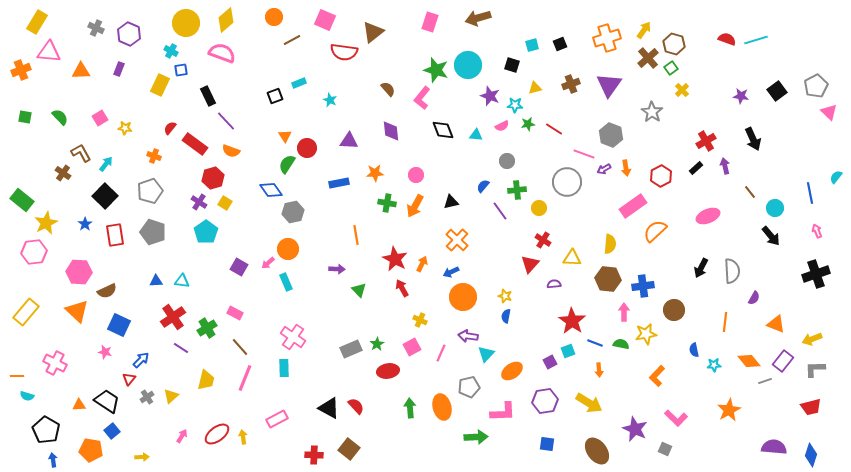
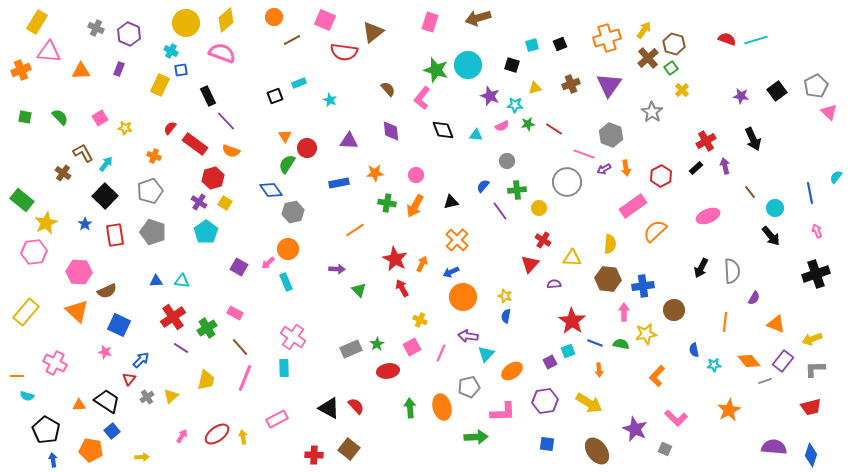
brown L-shape at (81, 153): moved 2 px right
orange line at (356, 235): moved 1 px left, 5 px up; rotated 66 degrees clockwise
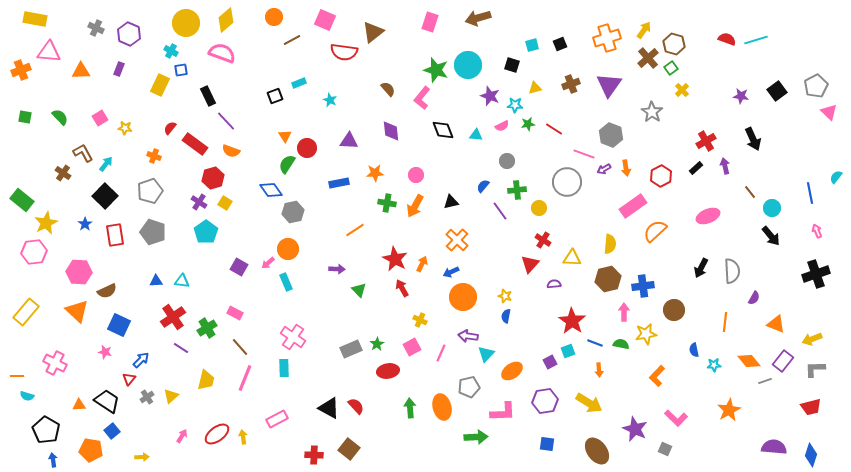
yellow rectangle at (37, 22): moved 2 px left, 3 px up; rotated 70 degrees clockwise
cyan circle at (775, 208): moved 3 px left
brown hexagon at (608, 279): rotated 20 degrees counterclockwise
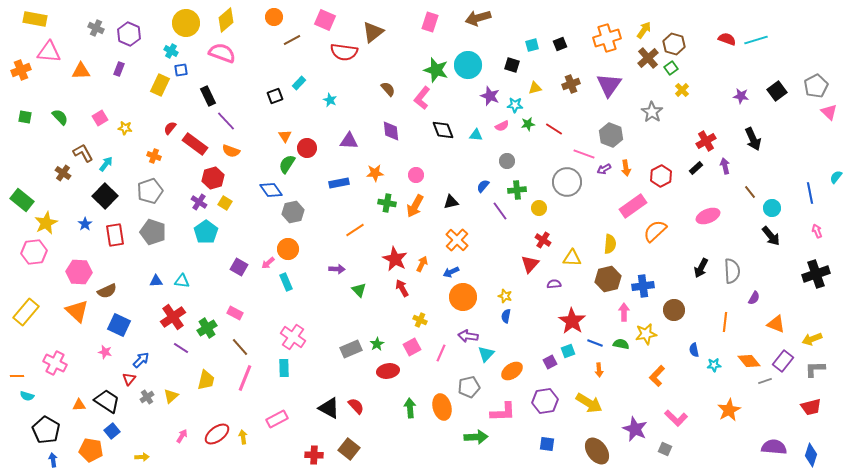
cyan rectangle at (299, 83): rotated 24 degrees counterclockwise
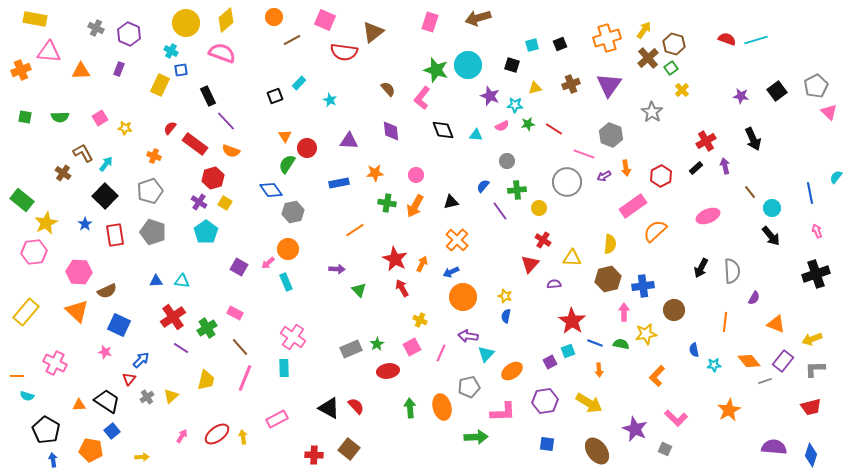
green semicircle at (60, 117): rotated 132 degrees clockwise
purple arrow at (604, 169): moved 7 px down
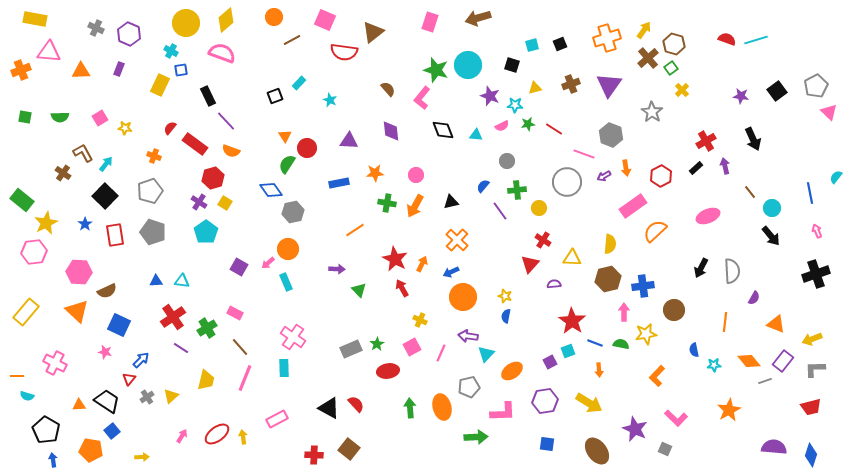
red semicircle at (356, 406): moved 2 px up
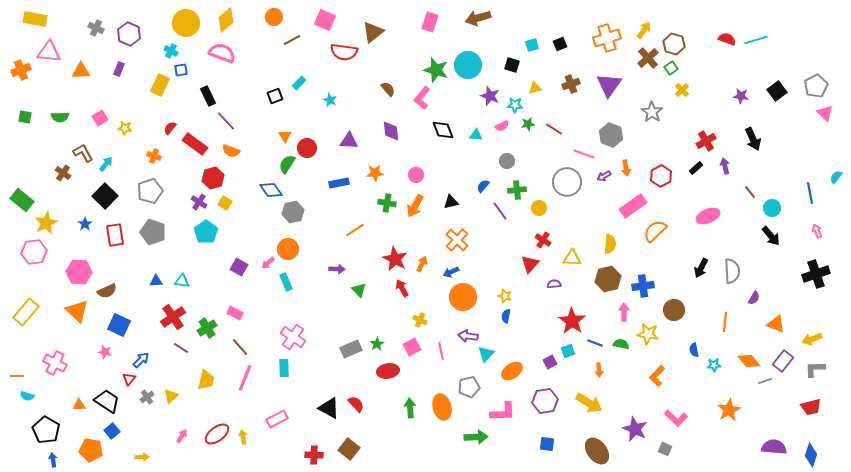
pink triangle at (829, 112): moved 4 px left, 1 px down
yellow star at (646, 334): moved 2 px right; rotated 20 degrees clockwise
pink line at (441, 353): moved 2 px up; rotated 36 degrees counterclockwise
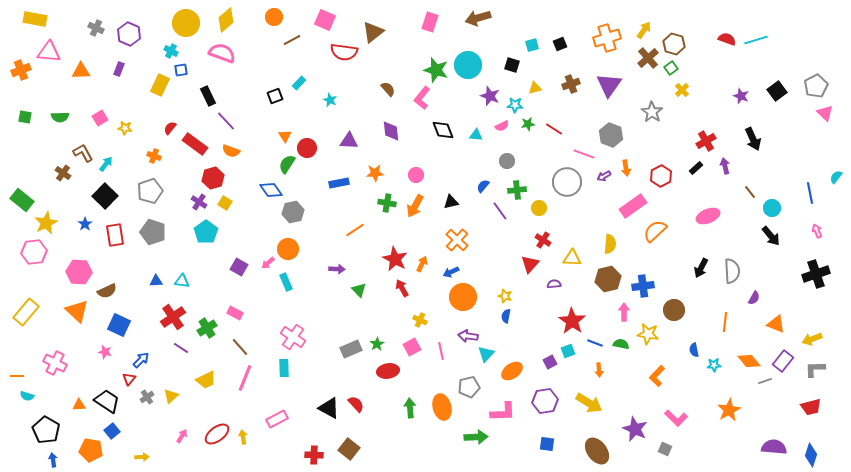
purple star at (741, 96): rotated 14 degrees clockwise
yellow trapezoid at (206, 380): rotated 50 degrees clockwise
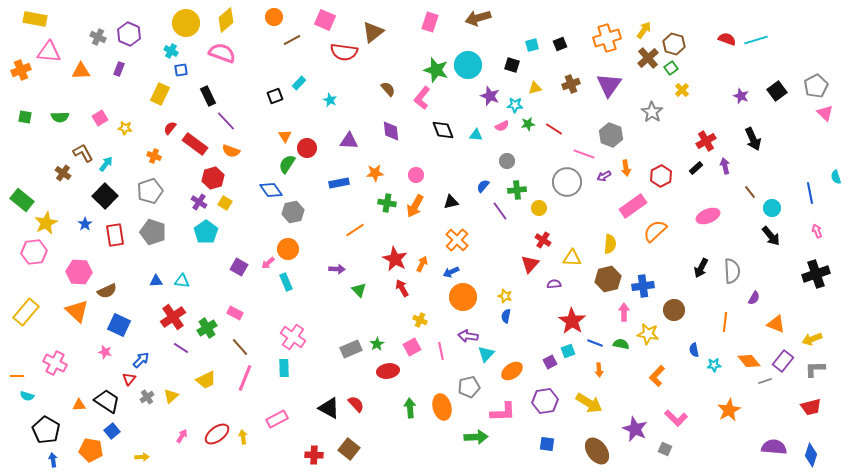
gray cross at (96, 28): moved 2 px right, 9 px down
yellow rectangle at (160, 85): moved 9 px down
cyan semicircle at (836, 177): rotated 56 degrees counterclockwise
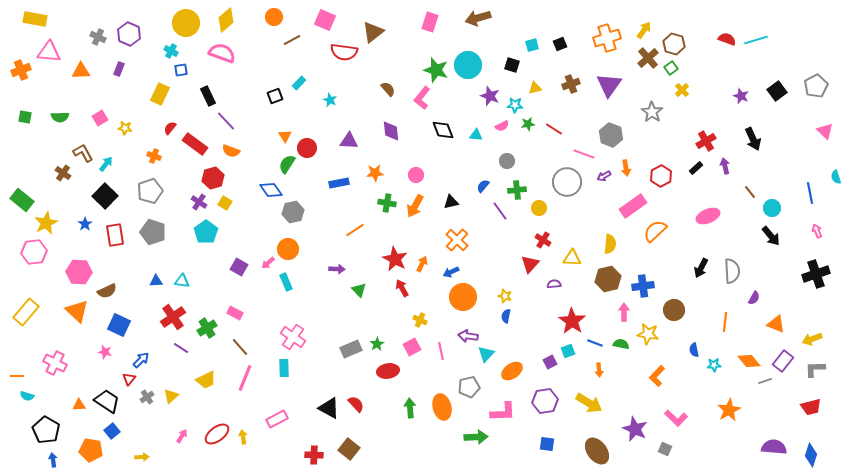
pink triangle at (825, 113): moved 18 px down
